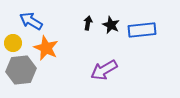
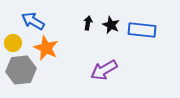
blue arrow: moved 2 px right
blue rectangle: rotated 12 degrees clockwise
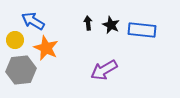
black arrow: rotated 16 degrees counterclockwise
yellow circle: moved 2 px right, 3 px up
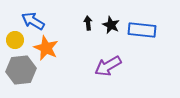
purple arrow: moved 4 px right, 4 px up
